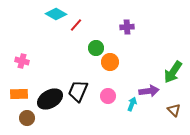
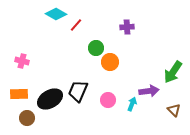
pink circle: moved 4 px down
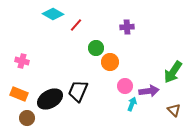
cyan diamond: moved 3 px left
orange rectangle: rotated 24 degrees clockwise
pink circle: moved 17 px right, 14 px up
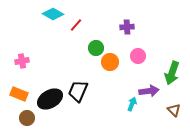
pink cross: rotated 24 degrees counterclockwise
green arrow: moved 1 px left, 1 px down; rotated 15 degrees counterclockwise
pink circle: moved 13 px right, 30 px up
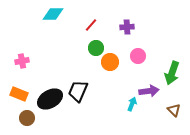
cyan diamond: rotated 30 degrees counterclockwise
red line: moved 15 px right
